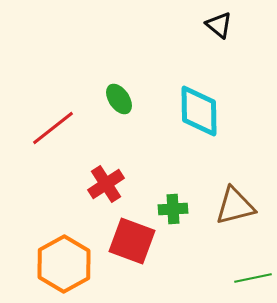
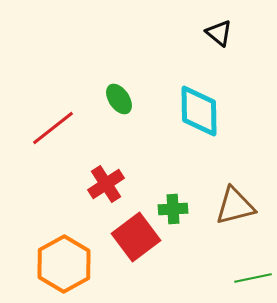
black triangle: moved 8 px down
red square: moved 4 px right, 4 px up; rotated 33 degrees clockwise
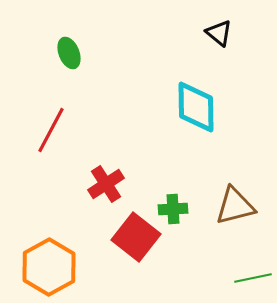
green ellipse: moved 50 px left, 46 px up; rotated 12 degrees clockwise
cyan diamond: moved 3 px left, 4 px up
red line: moved 2 px left, 2 px down; rotated 24 degrees counterclockwise
red square: rotated 15 degrees counterclockwise
orange hexagon: moved 15 px left, 3 px down
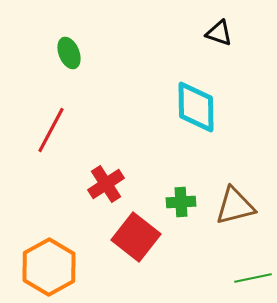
black triangle: rotated 20 degrees counterclockwise
green cross: moved 8 px right, 7 px up
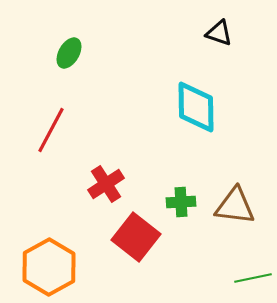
green ellipse: rotated 52 degrees clockwise
brown triangle: rotated 21 degrees clockwise
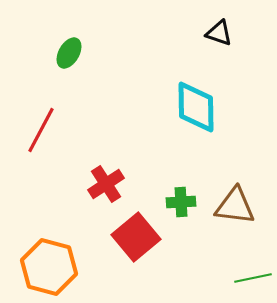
red line: moved 10 px left
red square: rotated 12 degrees clockwise
orange hexagon: rotated 16 degrees counterclockwise
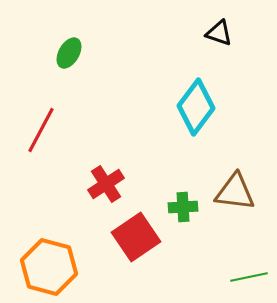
cyan diamond: rotated 38 degrees clockwise
green cross: moved 2 px right, 5 px down
brown triangle: moved 14 px up
red square: rotated 6 degrees clockwise
green line: moved 4 px left, 1 px up
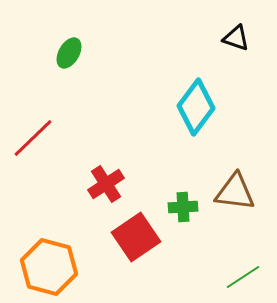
black triangle: moved 17 px right, 5 px down
red line: moved 8 px left, 8 px down; rotated 18 degrees clockwise
green line: moved 6 px left; rotated 21 degrees counterclockwise
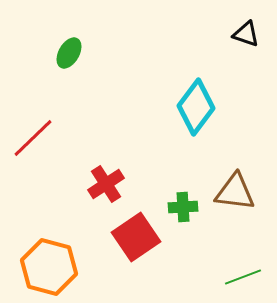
black triangle: moved 10 px right, 4 px up
green line: rotated 12 degrees clockwise
